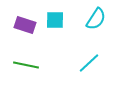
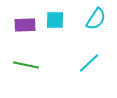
purple rectangle: rotated 20 degrees counterclockwise
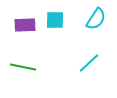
green line: moved 3 px left, 2 px down
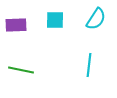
purple rectangle: moved 9 px left
cyan line: moved 2 px down; rotated 40 degrees counterclockwise
green line: moved 2 px left, 3 px down
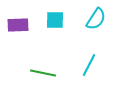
purple rectangle: moved 2 px right
cyan line: rotated 20 degrees clockwise
green line: moved 22 px right, 3 px down
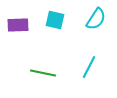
cyan square: rotated 12 degrees clockwise
cyan line: moved 2 px down
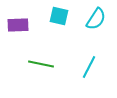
cyan square: moved 4 px right, 4 px up
green line: moved 2 px left, 9 px up
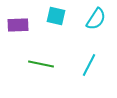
cyan square: moved 3 px left
cyan line: moved 2 px up
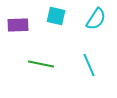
cyan line: rotated 50 degrees counterclockwise
